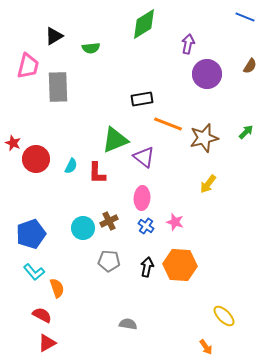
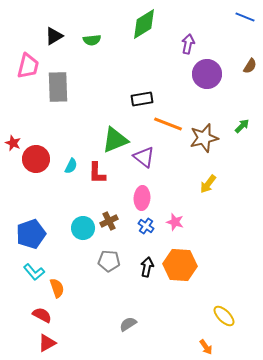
green semicircle: moved 1 px right, 8 px up
green arrow: moved 4 px left, 6 px up
gray semicircle: rotated 42 degrees counterclockwise
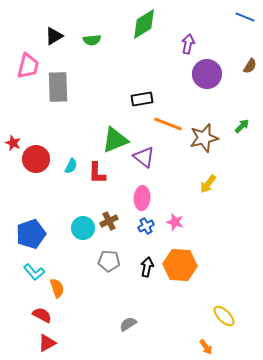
blue cross: rotated 28 degrees clockwise
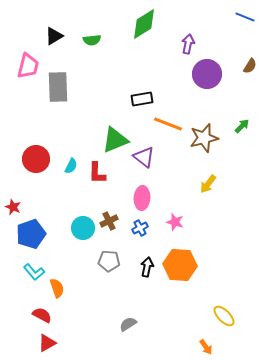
red star: moved 64 px down
blue cross: moved 6 px left, 2 px down
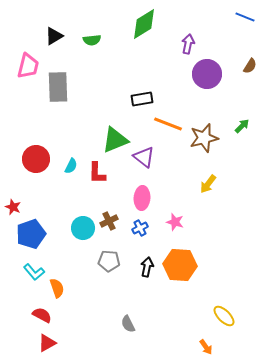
gray semicircle: rotated 84 degrees counterclockwise
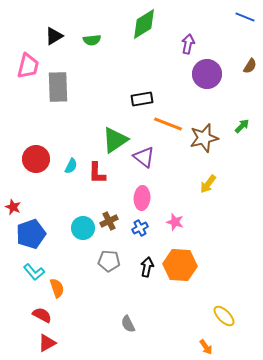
green triangle: rotated 12 degrees counterclockwise
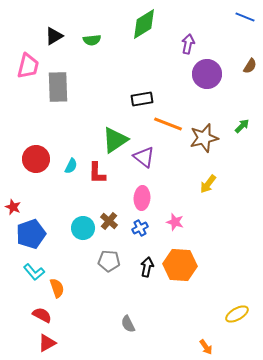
brown cross: rotated 24 degrees counterclockwise
yellow ellipse: moved 13 px right, 2 px up; rotated 75 degrees counterclockwise
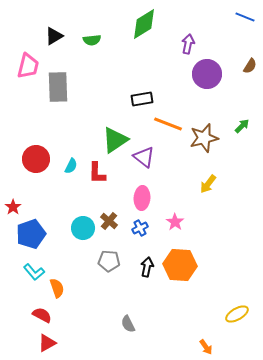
red star: rotated 14 degrees clockwise
pink star: rotated 18 degrees clockwise
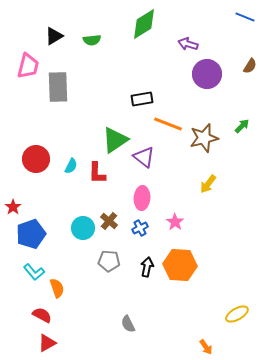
purple arrow: rotated 84 degrees counterclockwise
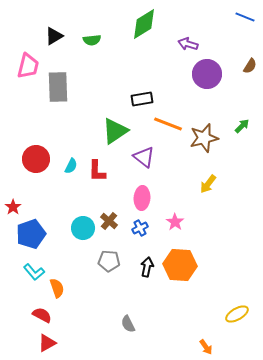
green triangle: moved 9 px up
red L-shape: moved 2 px up
